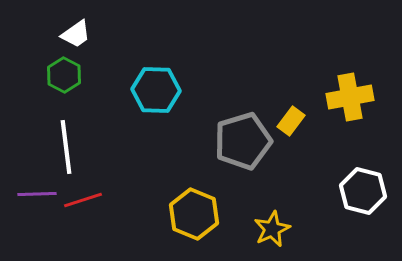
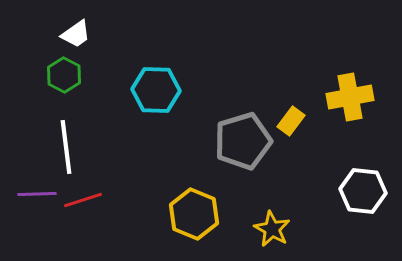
white hexagon: rotated 9 degrees counterclockwise
yellow star: rotated 18 degrees counterclockwise
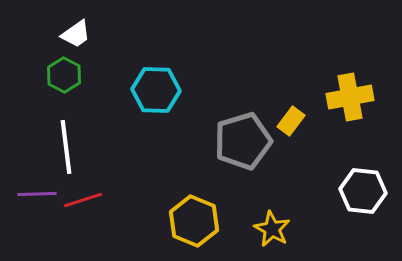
yellow hexagon: moved 7 px down
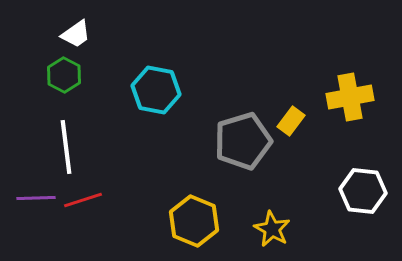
cyan hexagon: rotated 9 degrees clockwise
purple line: moved 1 px left, 4 px down
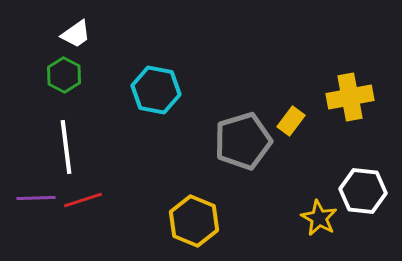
yellow star: moved 47 px right, 11 px up
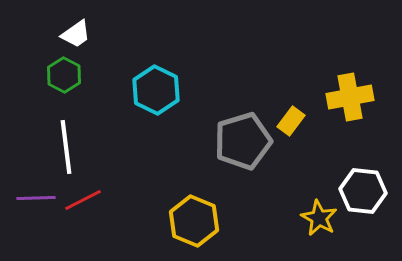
cyan hexagon: rotated 15 degrees clockwise
red line: rotated 9 degrees counterclockwise
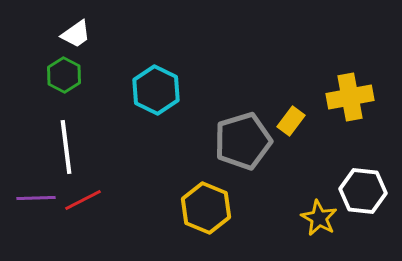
yellow hexagon: moved 12 px right, 13 px up
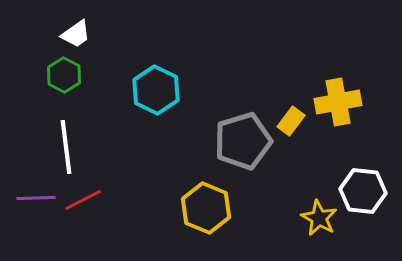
yellow cross: moved 12 px left, 5 px down
